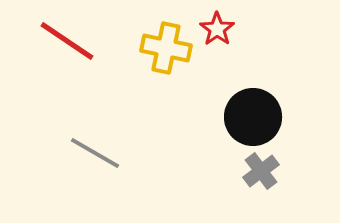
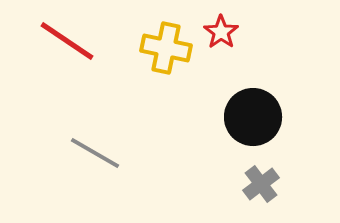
red star: moved 4 px right, 3 px down
gray cross: moved 13 px down
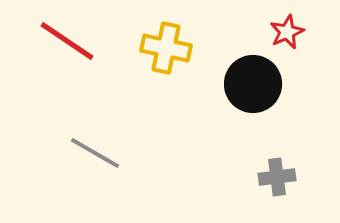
red star: moved 66 px right; rotated 12 degrees clockwise
black circle: moved 33 px up
gray cross: moved 16 px right, 7 px up; rotated 30 degrees clockwise
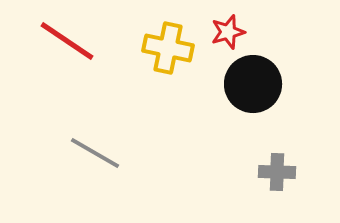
red star: moved 59 px left; rotated 8 degrees clockwise
yellow cross: moved 2 px right
gray cross: moved 5 px up; rotated 9 degrees clockwise
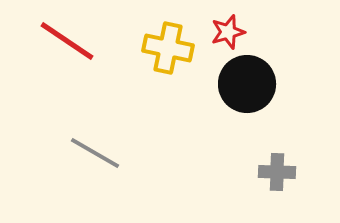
black circle: moved 6 px left
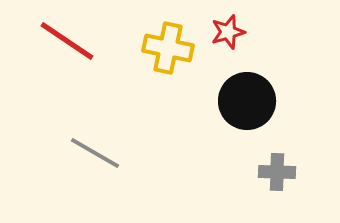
black circle: moved 17 px down
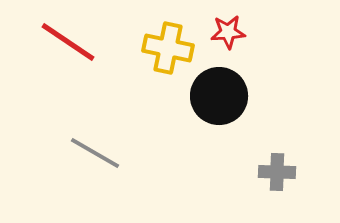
red star: rotated 12 degrees clockwise
red line: moved 1 px right, 1 px down
black circle: moved 28 px left, 5 px up
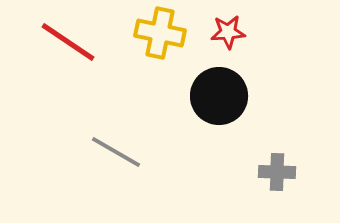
yellow cross: moved 8 px left, 15 px up
gray line: moved 21 px right, 1 px up
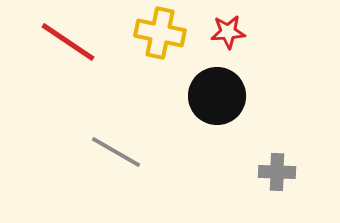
black circle: moved 2 px left
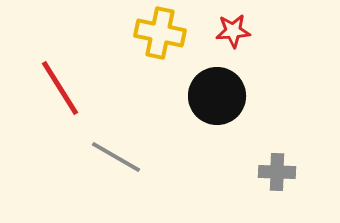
red star: moved 5 px right, 1 px up
red line: moved 8 px left, 46 px down; rotated 24 degrees clockwise
gray line: moved 5 px down
